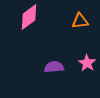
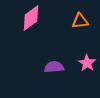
pink diamond: moved 2 px right, 1 px down
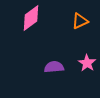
orange triangle: rotated 18 degrees counterclockwise
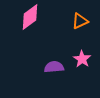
pink diamond: moved 1 px left, 1 px up
pink star: moved 5 px left, 4 px up
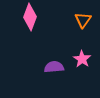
pink diamond: rotated 32 degrees counterclockwise
orange triangle: moved 3 px right, 1 px up; rotated 30 degrees counterclockwise
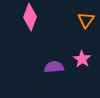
orange triangle: moved 3 px right
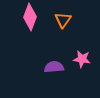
orange triangle: moved 23 px left
pink star: rotated 24 degrees counterclockwise
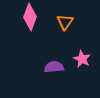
orange triangle: moved 2 px right, 2 px down
pink star: rotated 18 degrees clockwise
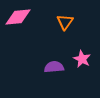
pink diamond: moved 12 px left; rotated 64 degrees clockwise
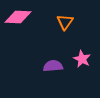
pink diamond: rotated 8 degrees clockwise
purple semicircle: moved 1 px left, 1 px up
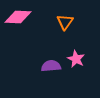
pink star: moved 6 px left
purple semicircle: moved 2 px left
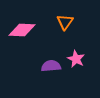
pink diamond: moved 4 px right, 13 px down
